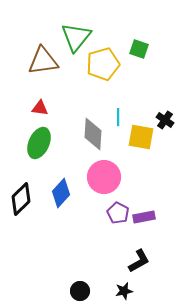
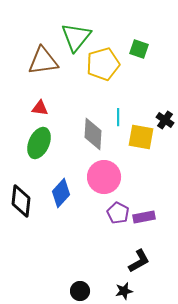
black diamond: moved 2 px down; rotated 40 degrees counterclockwise
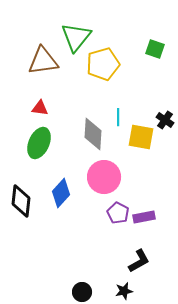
green square: moved 16 px right
black circle: moved 2 px right, 1 px down
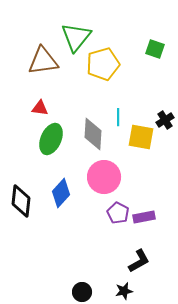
black cross: rotated 24 degrees clockwise
green ellipse: moved 12 px right, 4 px up
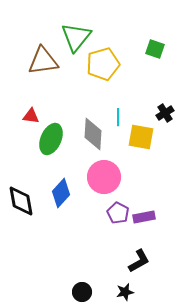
red triangle: moved 9 px left, 8 px down
black cross: moved 7 px up
black diamond: rotated 16 degrees counterclockwise
black star: moved 1 px right, 1 px down
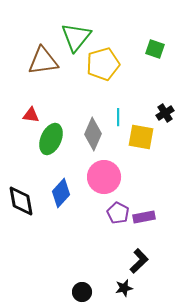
red triangle: moved 1 px up
gray diamond: rotated 20 degrees clockwise
black L-shape: rotated 15 degrees counterclockwise
black star: moved 1 px left, 4 px up
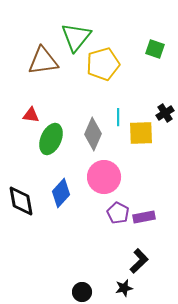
yellow square: moved 4 px up; rotated 12 degrees counterclockwise
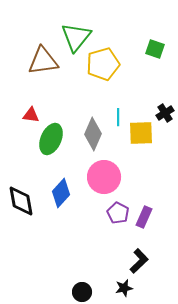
purple rectangle: rotated 55 degrees counterclockwise
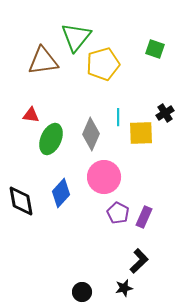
gray diamond: moved 2 px left
